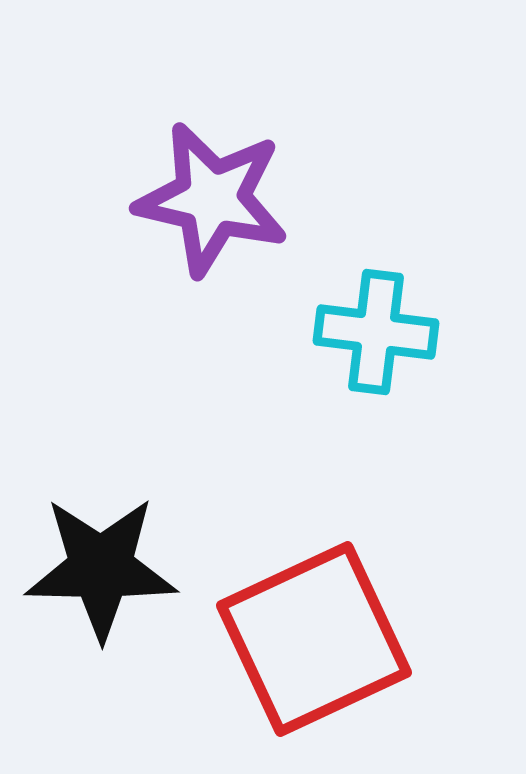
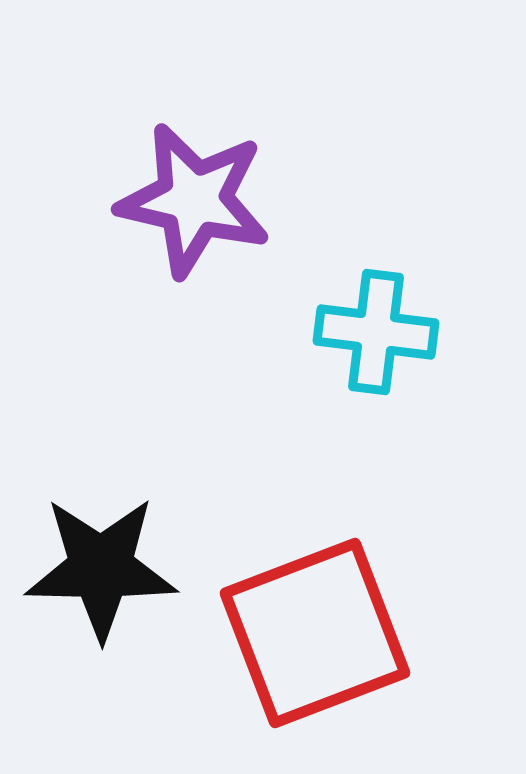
purple star: moved 18 px left, 1 px down
red square: moved 1 px right, 6 px up; rotated 4 degrees clockwise
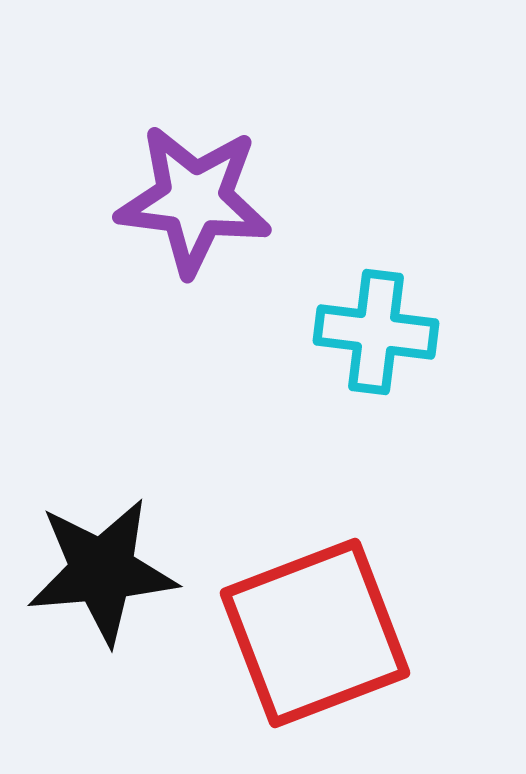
purple star: rotated 6 degrees counterclockwise
black star: moved 1 px right, 3 px down; rotated 6 degrees counterclockwise
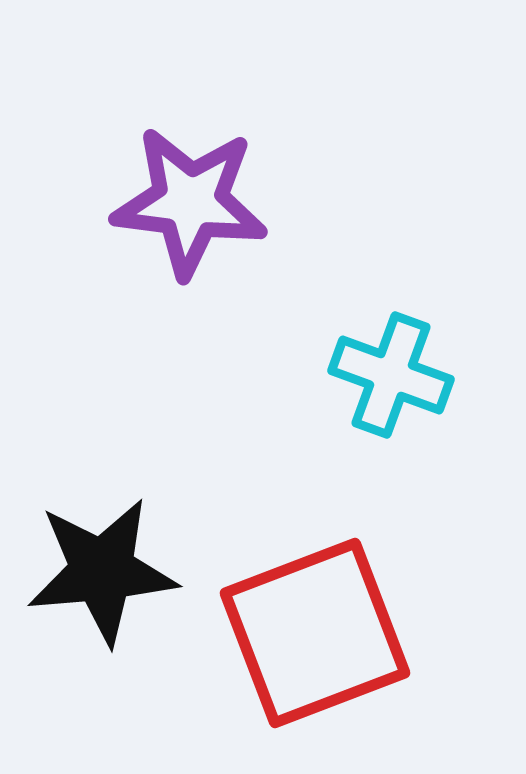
purple star: moved 4 px left, 2 px down
cyan cross: moved 15 px right, 43 px down; rotated 13 degrees clockwise
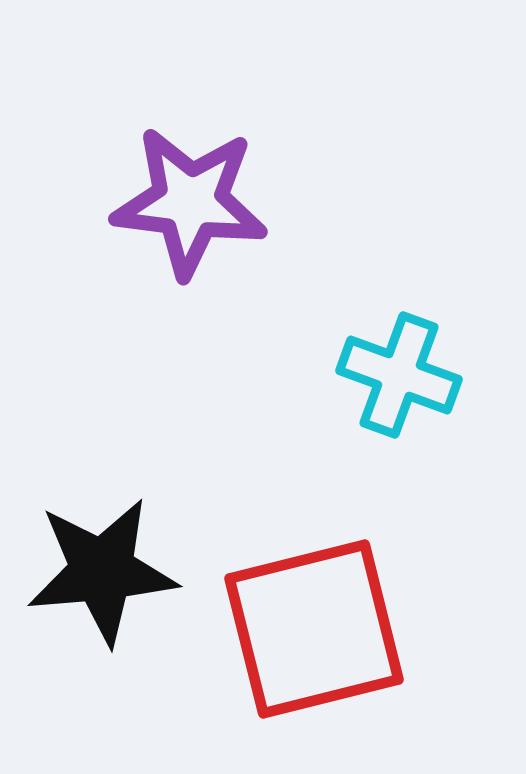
cyan cross: moved 8 px right
red square: moved 1 px left, 4 px up; rotated 7 degrees clockwise
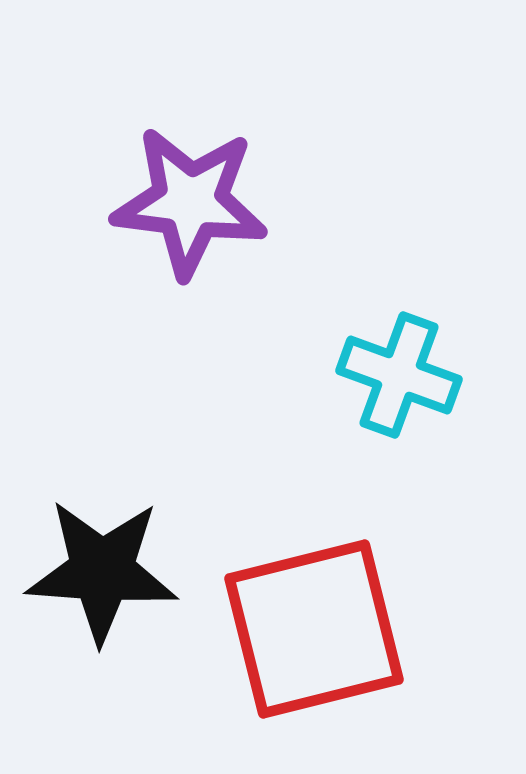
black star: rotated 9 degrees clockwise
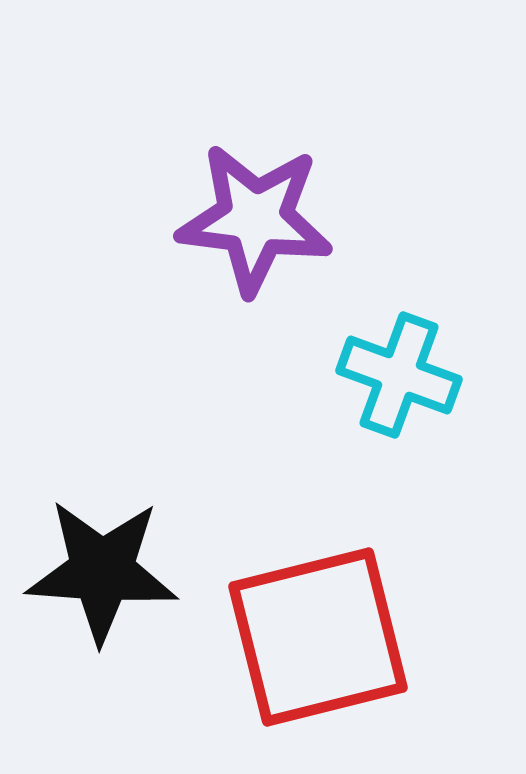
purple star: moved 65 px right, 17 px down
red square: moved 4 px right, 8 px down
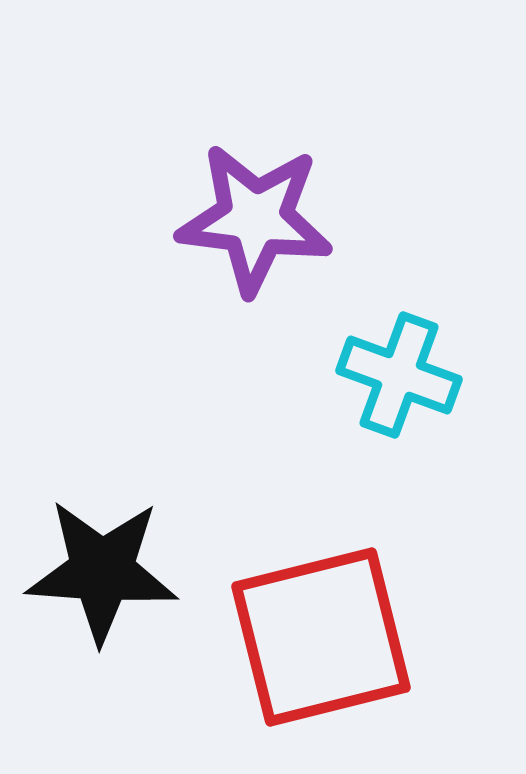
red square: moved 3 px right
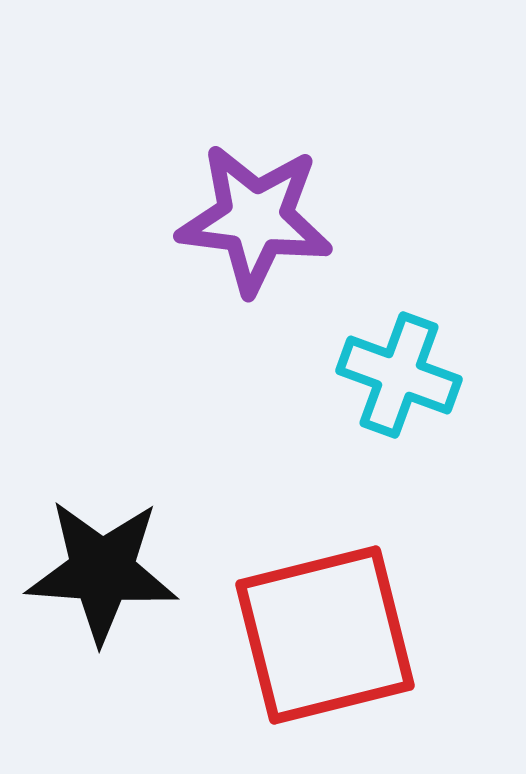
red square: moved 4 px right, 2 px up
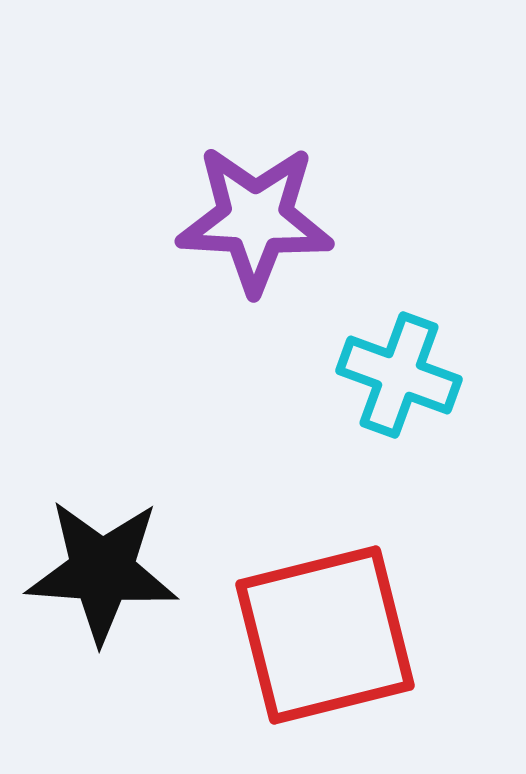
purple star: rotated 4 degrees counterclockwise
